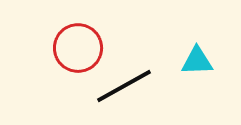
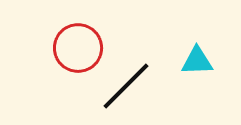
black line: moved 2 px right; rotated 16 degrees counterclockwise
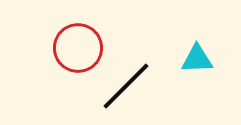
cyan triangle: moved 2 px up
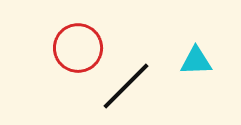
cyan triangle: moved 1 px left, 2 px down
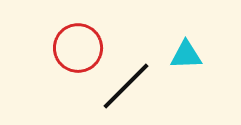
cyan triangle: moved 10 px left, 6 px up
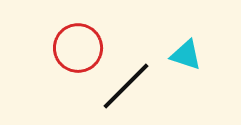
cyan triangle: rotated 20 degrees clockwise
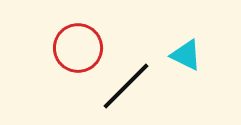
cyan triangle: rotated 8 degrees clockwise
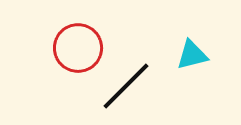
cyan triangle: moved 6 px right; rotated 40 degrees counterclockwise
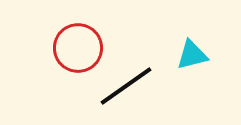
black line: rotated 10 degrees clockwise
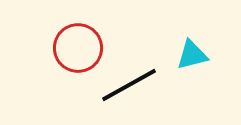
black line: moved 3 px right, 1 px up; rotated 6 degrees clockwise
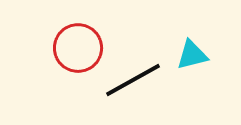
black line: moved 4 px right, 5 px up
